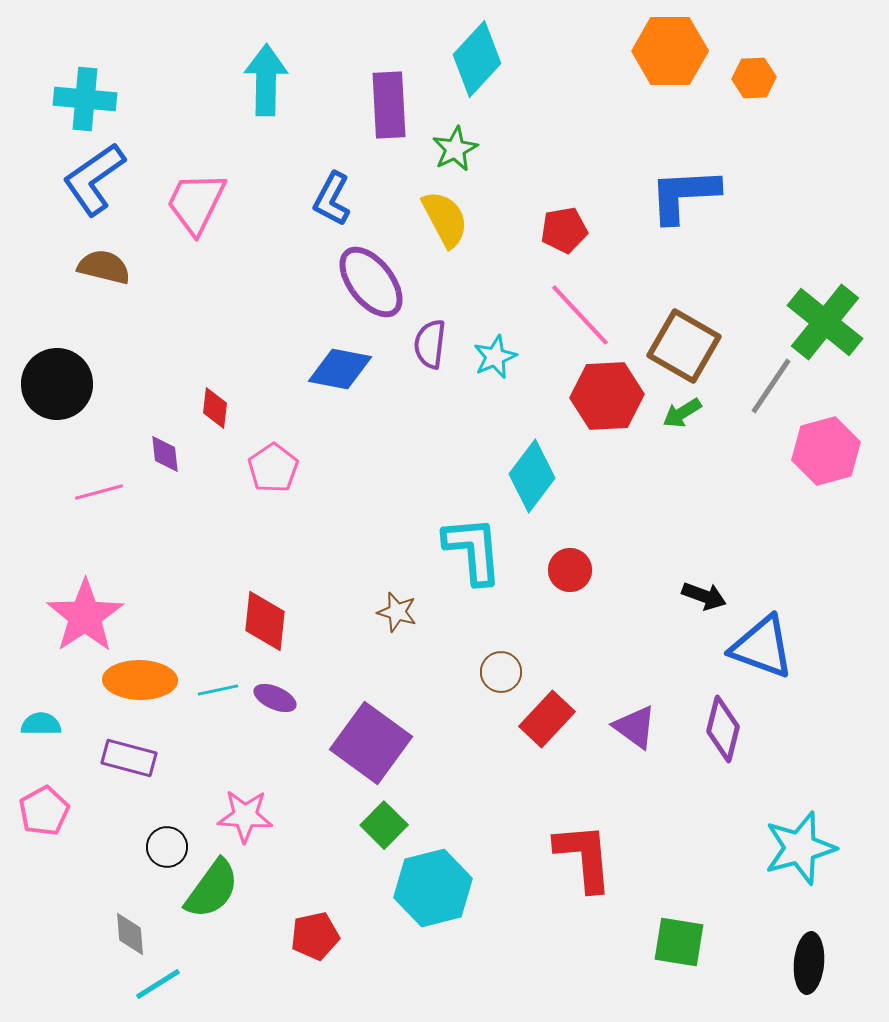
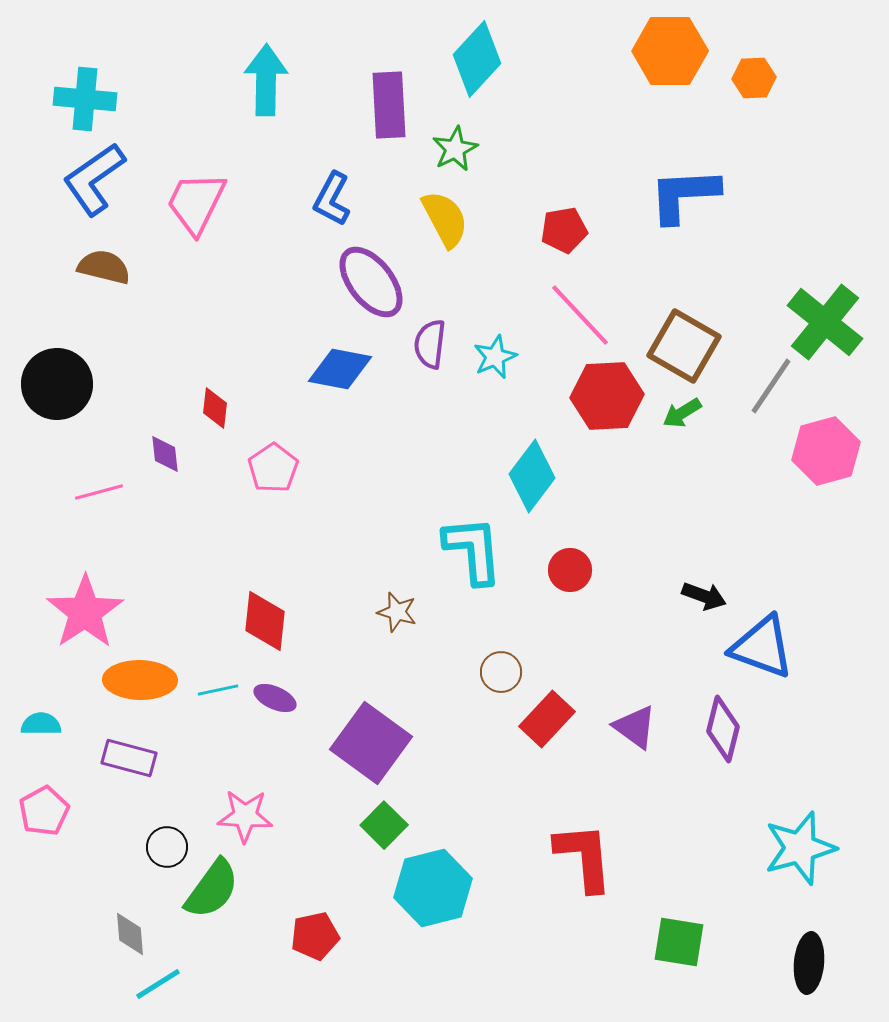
pink star at (85, 616): moved 4 px up
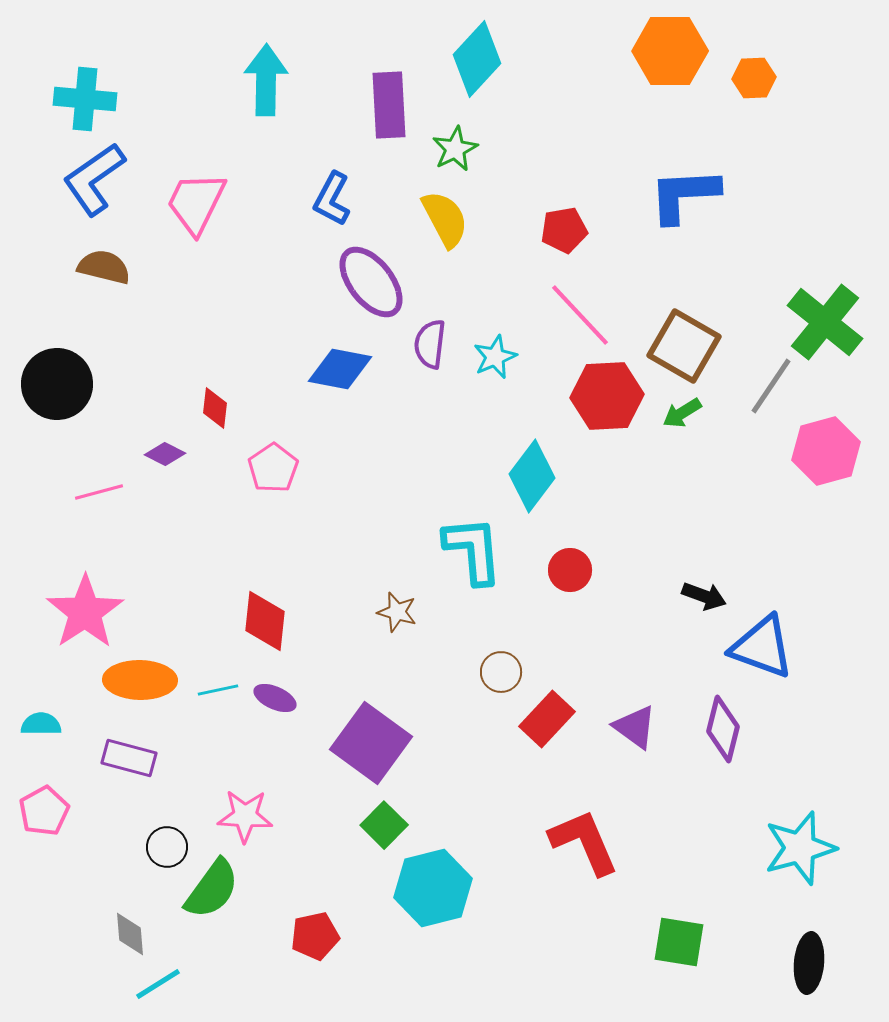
purple diamond at (165, 454): rotated 57 degrees counterclockwise
red L-shape at (584, 857): moved 15 px up; rotated 18 degrees counterclockwise
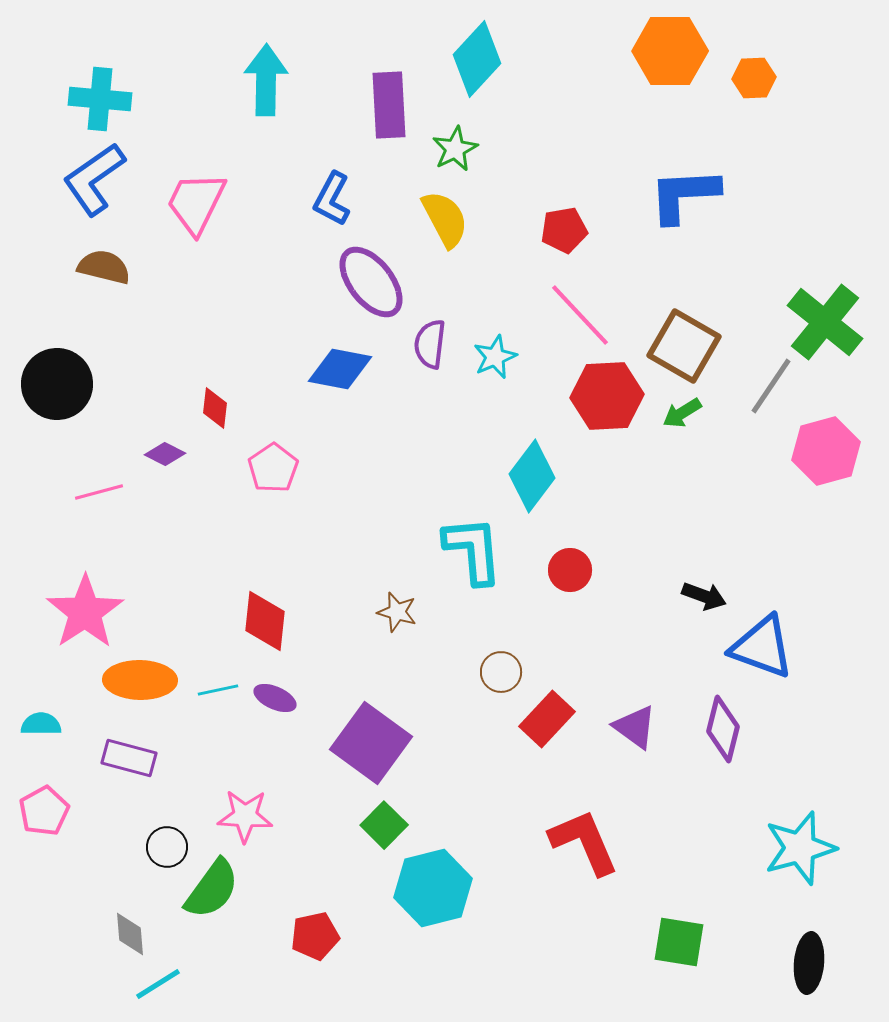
cyan cross at (85, 99): moved 15 px right
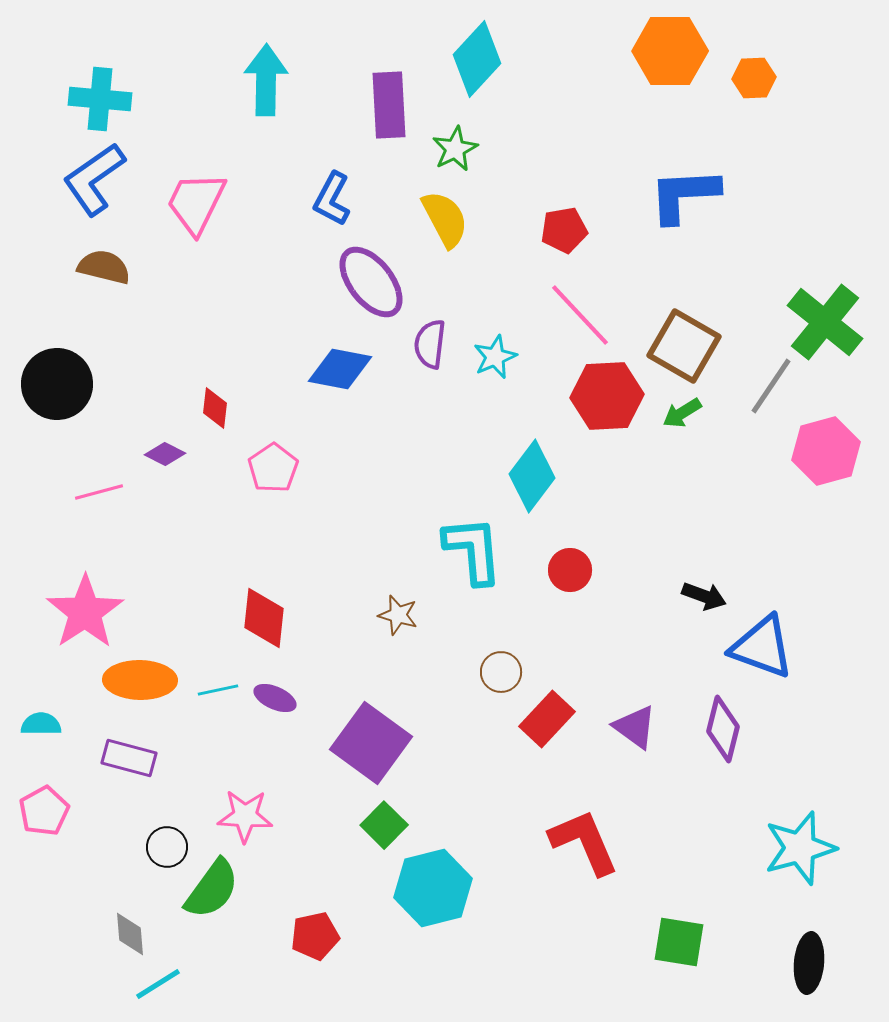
brown star at (397, 612): moved 1 px right, 3 px down
red diamond at (265, 621): moved 1 px left, 3 px up
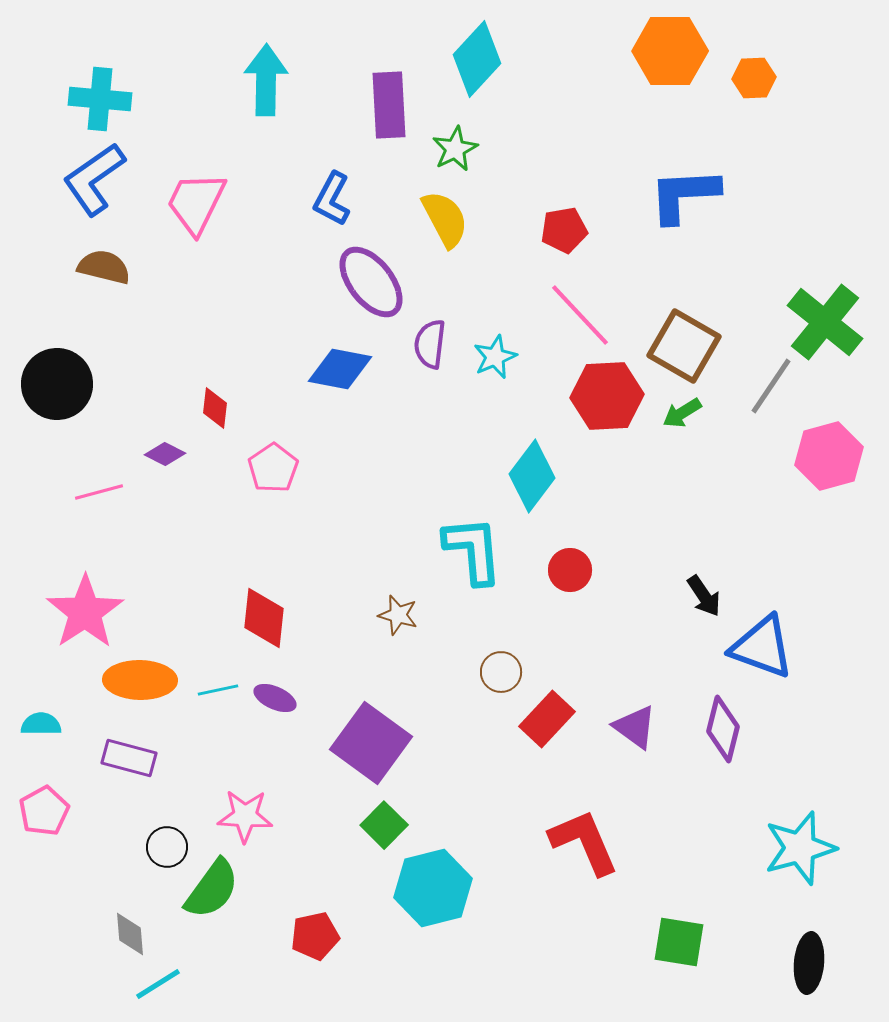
pink hexagon at (826, 451): moved 3 px right, 5 px down
black arrow at (704, 596): rotated 36 degrees clockwise
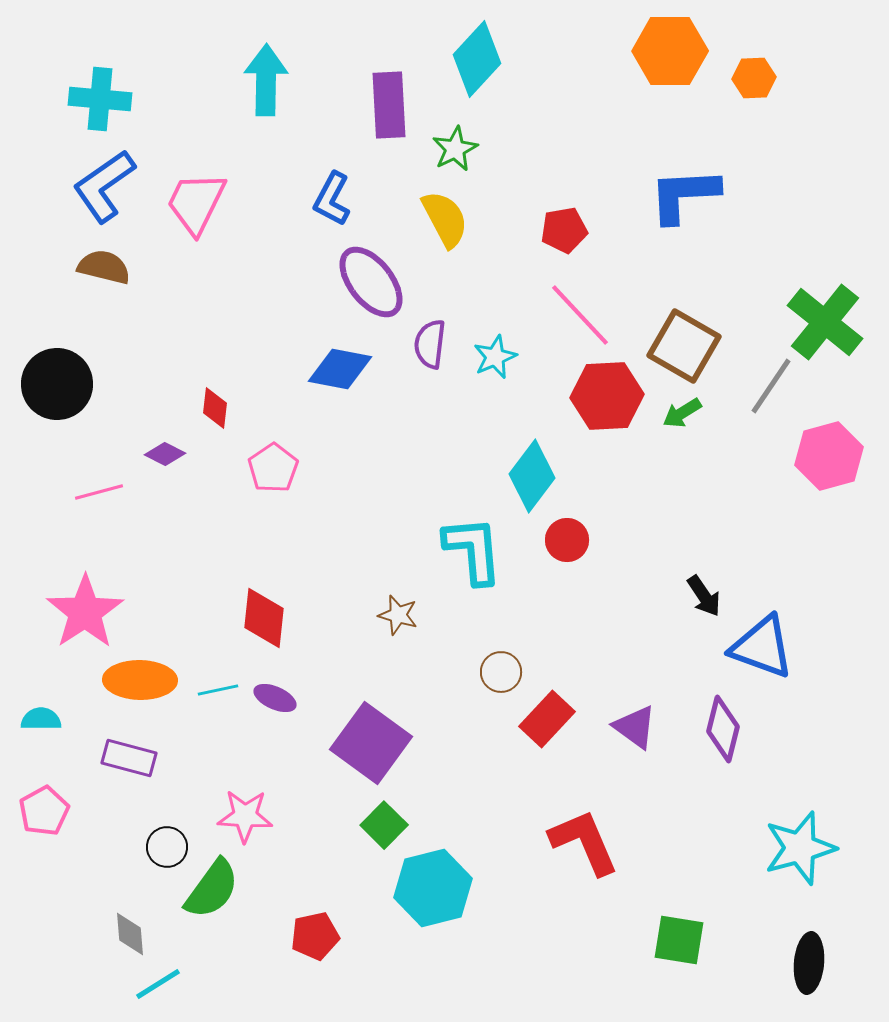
blue L-shape at (94, 179): moved 10 px right, 7 px down
red circle at (570, 570): moved 3 px left, 30 px up
cyan semicircle at (41, 724): moved 5 px up
green square at (679, 942): moved 2 px up
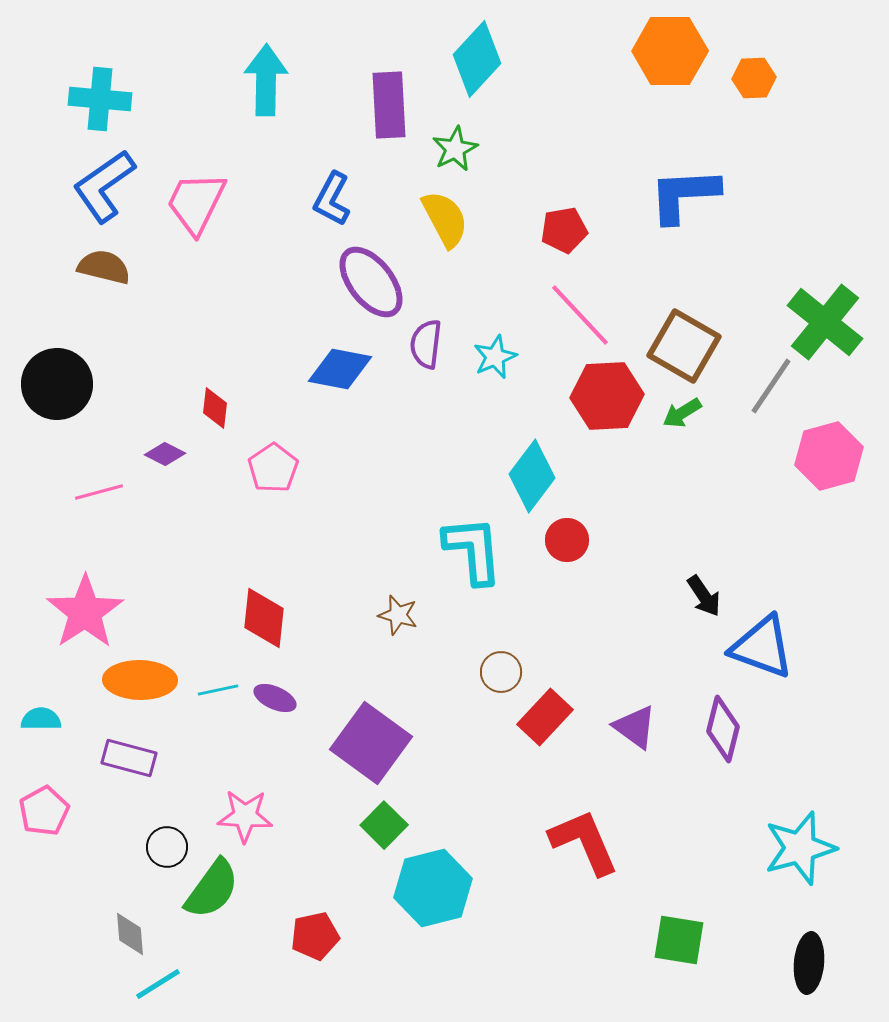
purple semicircle at (430, 344): moved 4 px left
red rectangle at (547, 719): moved 2 px left, 2 px up
